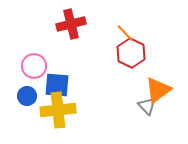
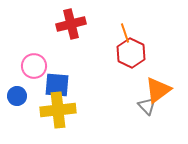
orange line: rotated 24 degrees clockwise
blue circle: moved 10 px left
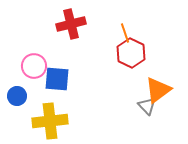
blue square: moved 6 px up
yellow cross: moved 8 px left, 11 px down
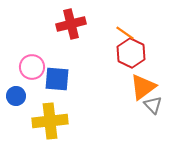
orange line: rotated 36 degrees counterclockwise
pink circle: moved 2 px left, 1 px down
orange triangle: moved 15 px left, 3 px up
blue circle: moved 1 px left
gray triangle: moved 6 px right, 1 px up
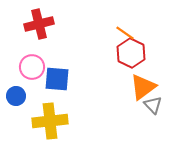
red cross: moved 32 px left
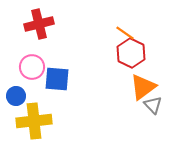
yellow cross: moved 16 px left
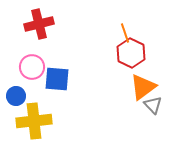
orange line: rotated 36 degrees clockwise
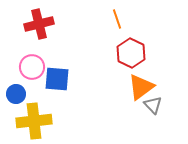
orange line: moved 8 px left, 14 px up
orange triangle: moved 2 px left
blue circle: moved 2 px up
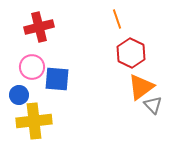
red cross: moved 3 px down
blue circle: moved 3 px right, 1 px down
